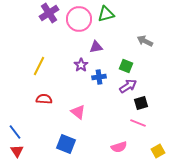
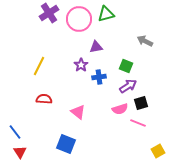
pink semicircle: moved 1 px right, 38 px up
red triangle: moved 3 px right, 1 px down
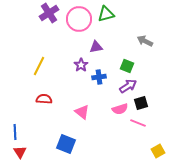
green square: moved 1 px right
pink triangle: moved 4 px right
blue line: rotated 35 degrees clockwise
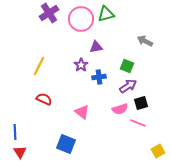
pink circle: moved 2 px right
red semicircle: rotated 21 degrees clockwise
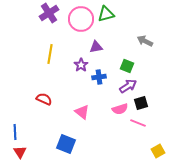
yellow line: moved 11 px right, 12 px up; rotated 18 degrees counterclockwise
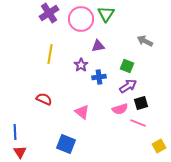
green triangle: rotated 42 degrees counterclockwise
purple triangle: moved 2 px right, 1 px up
yellow square: moved 1 px right, 5 px up
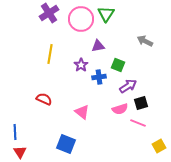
green square: moved 9 px left, 1 px up
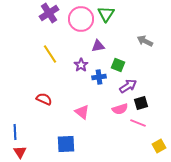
yellow line: rotated 42 degrees counterclockwise
blue square: rotated 24 degrees counterclockwise
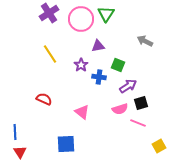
blue cross: rotated 16 degrees clockwise
